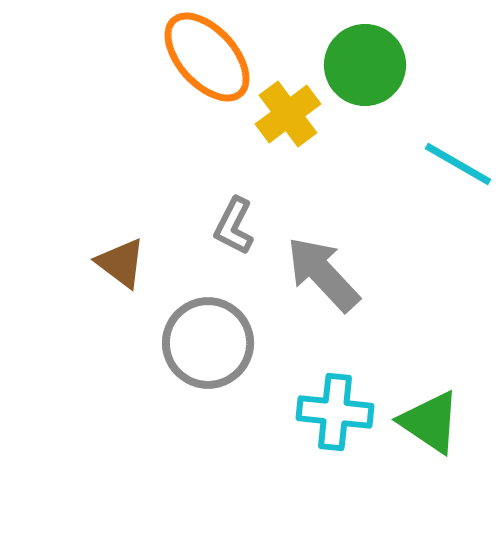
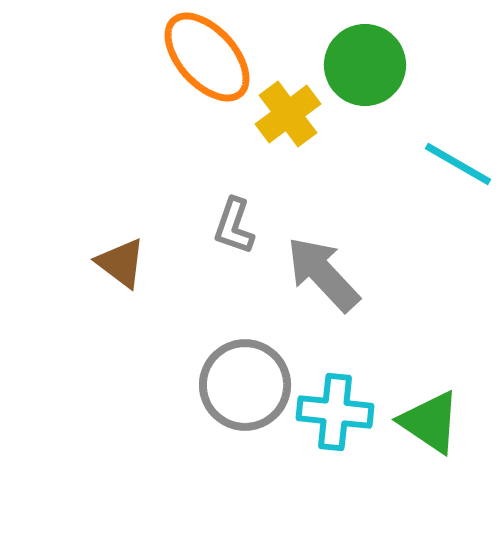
gray L-shape: rotated 8 degrees counterclockwise
gray circle: moved 37 px right, 42 px down
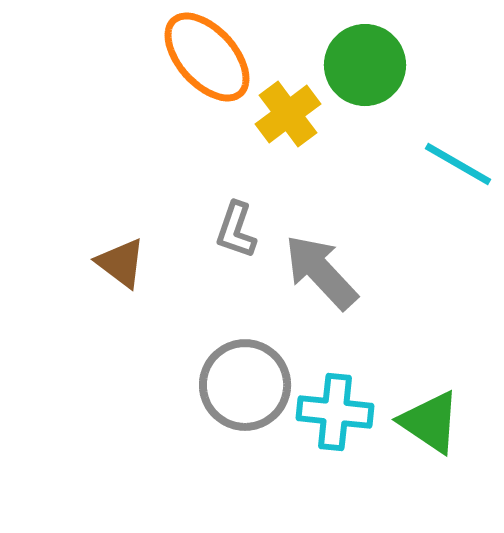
gray L-shape: moved 2 px right, 4 px down
gray arrow: moved 2 px left, 2 px up
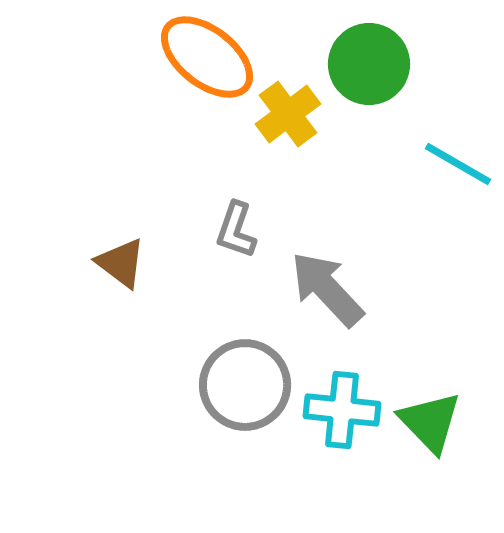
orange ellipse: rotated 10 degrees counterclockwise
green circle: moved 4 px right, 1 px up
gray arrow: moved 6 px right, 17 px down
cyan cross: moved 7 px right, 2 px up
green triangle: rotated 12 degrees clockwise
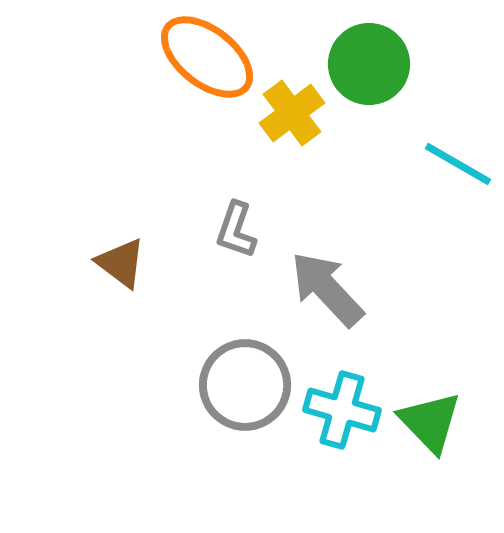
yellow cross: moved 4 px right, 1 px up
cyan cross: rotated 10 degrees clockwise
